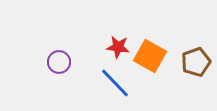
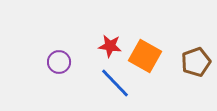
red star: moved 8 px left, 1 px up
orange square: moved 5 px left
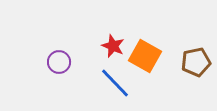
red star: moved 3 px right; rotated 15 degrees clockwise
brown pentagon: rotated 8 degrees clockwise
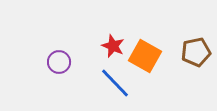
brown pentagon: moved 10 px up
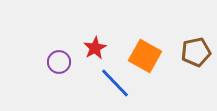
red star: moved 18 px left, 2 px down; rotated 20 degrees clockwise
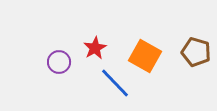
brown pentagon: rotated 28 degrees clockwise
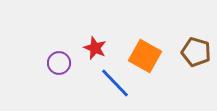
red star: rotated 20 degrees counterclockwise
purple circle: moved 1 px down
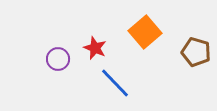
orange square: moved 24 px up; rotated 20 degrees clockwise
purple circle: moved 1 px left, 4 px up
